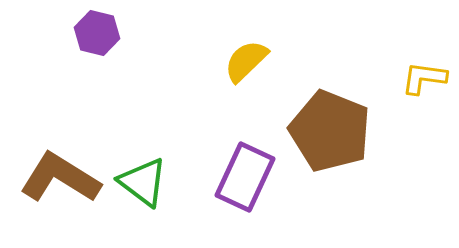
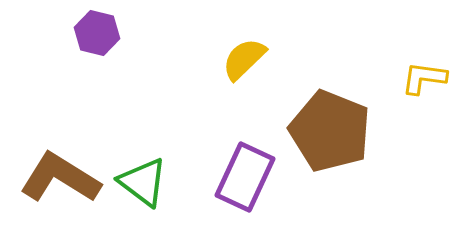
yellow semicircle: moved 2 px left, 2 px up
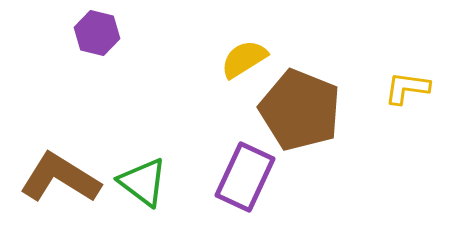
yellow semicircle: rotated 12 degrees clockwise
yellow L-shape: moved 17 px left, 10 px down
brown pentagon: moved 30 px left, 21 px up
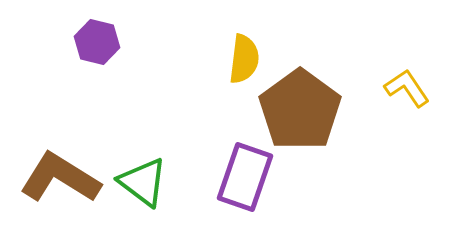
purple hexagon: moved 9 px down
yellow semicircle: rotated 129 degrees clockwise
yellow L-shape: rotated 48 degrees clockwise
brown pentagon: rotated 14 degrees clockwise
purple rectangle: rotated 6 degrees counterclockwise
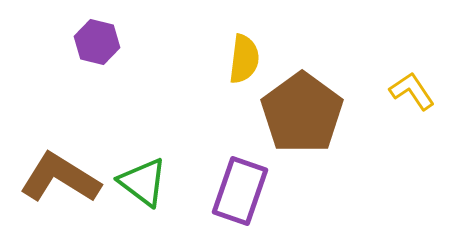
yellow L-shape: moved 5 px right, 3 px down
brown pentagon: moved 2 px right, 3 px down
purple rectangle: moved 5 px left, 14 px down
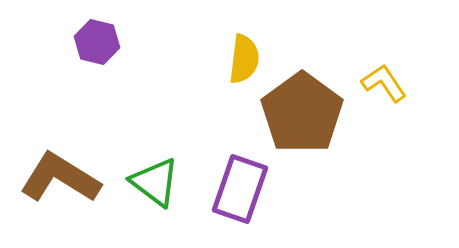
yellow L-shape: moved 28 px left, 8 px up
green triangle: moved 12 px right
purple rectangle: moved 2 px up
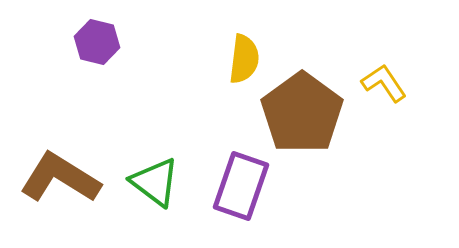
purple rectangle: moved 1 px right, 3 px up
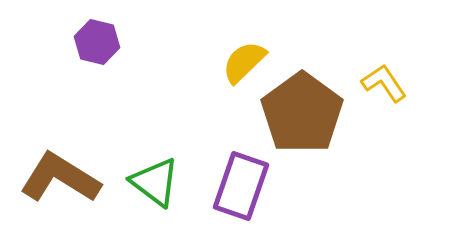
yellow semicircle: moved 3 px down; rotated 141 degrees counterclockwise
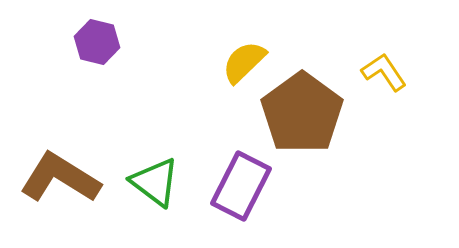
yellow L-shape: moved 11 px up
purple rectangle: rotated 8 degrees clockwise
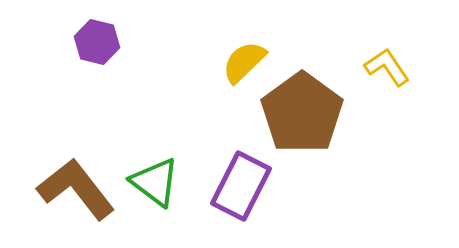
yellow L-shape: moved 3 px right, 5 px up
brown L-shape: moved 16 px right, 11 px down; rotated 20 degrees clockwise
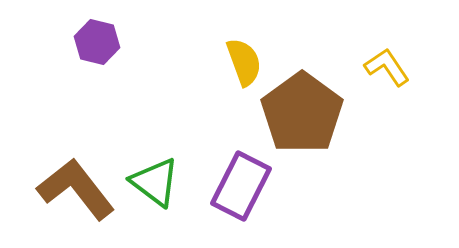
yellow semicircle: rotated 114 degrees clockwise
